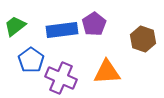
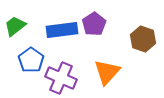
orange triangle: rotated 44 degrees counterclockwise
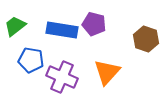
purple pentagon: rotated 25 degrees counterclockwise
blue rectangle: rotated 16 degrees clockwise
brown hexagon: moved 3 px right
blue pentagon: rotated 25 degrees counterclockwise
purple cross: moved 1 px right, 1 px up
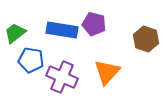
green trapezoid: moved 7 px down
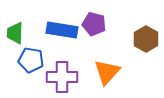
green trapezoid: rotated 50 degrees counterclockwise
brown hexagon: rotated 10 degrees clockwise
purple cross: rotated 24 degrees counterclockwise
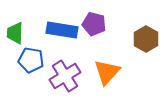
purple cross: moved 3 px right, 1 px up; rotated 32 degrees counterclockwise
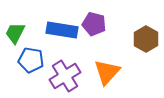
green trapezoid: rotated 25 degrees clockwise
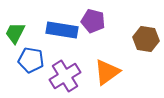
purple pentagon: moved 1 px left, 3 px up
brown hexagon: rotated 20 degrees counterclockwise
orange triangle: rotated 12 degrees clockwise
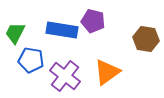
purple cross: rotated 20 degrees counterclockwise
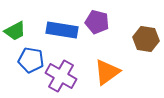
purple pentagon: moved 4 px right, 1 px down
green trapezoid: moved 2 px up; rotated 145 degrees counterclockwise
purple cross: moved 4 px left; rotated 8 degrees counterclockwise
